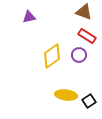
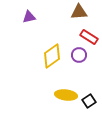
brown triangle: moved 5 px left; rotated 24 degrees counterclockwise
red rectangle: moved 2 px right, 1 px down
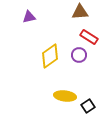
brown triangle: moved 1 px right
yellow diamond: moved 2 px left
yellow ellipse: moved 1 px left, 1 px down
black square: moved 1 px left, 5 px down
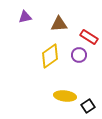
brown triangle: moved 21 px left, 12 px down
purple triangle: moved 4 px left
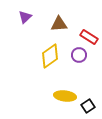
purple triangle: rotated 32 degrees counterclockwise
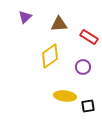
purple circle: moved 4 px right, 12 px down
black square: rotated 24 degrees clockwise
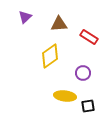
purple circle: moved 6 px down
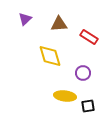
purple triangle: moved 2 px down
yellow diamond: rotated 70 degrees counterclockwise
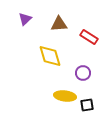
black square: moved 1 px left, 1 px up
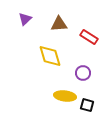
black square: rotated 24 degrees clockwise
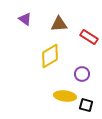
purple triangle: rotated 40 degrees counterclockwise
yellow diamond: rotated 75 degrees clockwise
purple circle: moved 1 px left, 1 px down
black square: moved 1 px left
